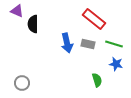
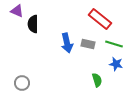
red rectangle: moved 6 px right
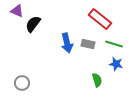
black semicircle: rotated 36 degrees clockwise
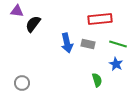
purple triangle: rotated 16 degrees counterclockwise
red rectangle: rotated 45 degrees counterclockwise
green line: moved 4 px right
blue star: rotated 16 degrees clockwise
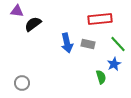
black semicircle: rotated 18 degrees clockwise
green line: rotated 30 degrees clockwise
blue star: moved 2 px left; rotated 16 degrees clockwise
green semicircle: moved 4 px right, 3 px up
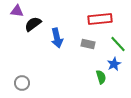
blue arrow: moved 10 px left, 5 px up
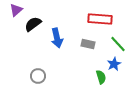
purple triangle: moved 1 px left, 1 px up; rotated 48 degrees counterclockwise
red rectangle: rotated 10 degrees clockwise
gray circle: moved 16 px right, 7 px up
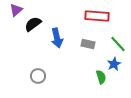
red rectangle: moved 3 px left, 3 px up
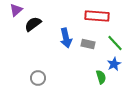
blue arrow: moved 9 px right
green line: moved 3 px left, 1 px up
gray circle: moved 2 px down
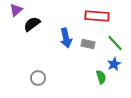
black semicircle: moved 1 px left
